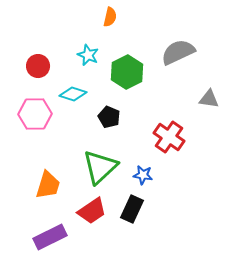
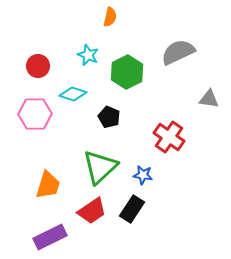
black rectangle: rotated 8 degrees clockwise
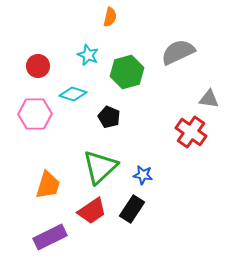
green hexagon: rotated 12 degrees clockwise
red cross: moved 22 px right, 5 px up
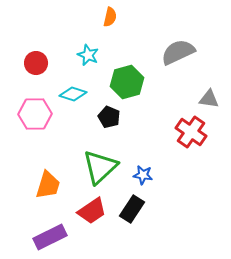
red circle: moved 2 px left, 3 px up
green hexagon: moved 10 px down
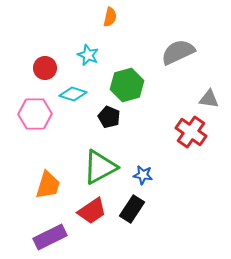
red circle: moved 9 px right, 5 px down
green hexagon: moved 3 px down
green triangle: rotated 15 degrees clockwise
